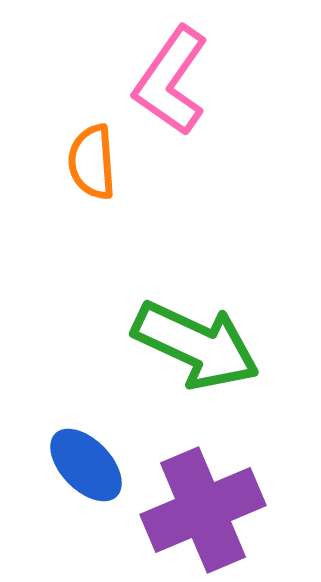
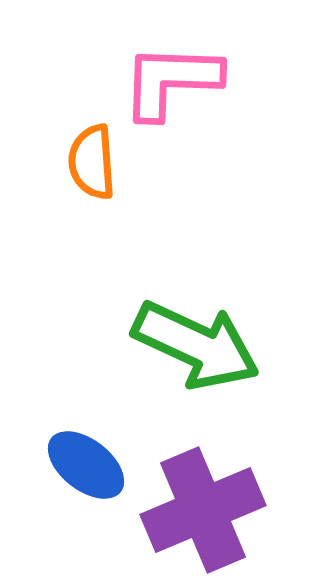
pink L-shape: rotated 57 degrees clockwise
blue ellipse: rotated 8 degrees counterclockwise
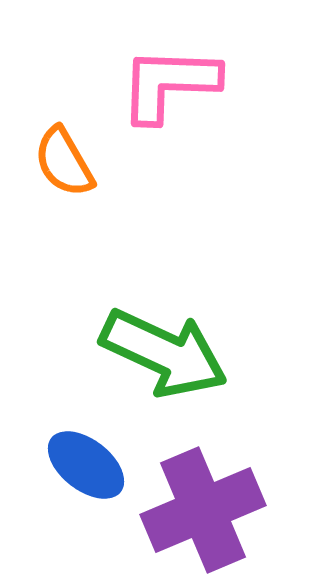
pink L-shape: moved 2 px left, 3 px down
orange semicircle: moved 28 px left; rotated 26 degrees counterclockwise
green arrow: moved 32 px left, 8 px down
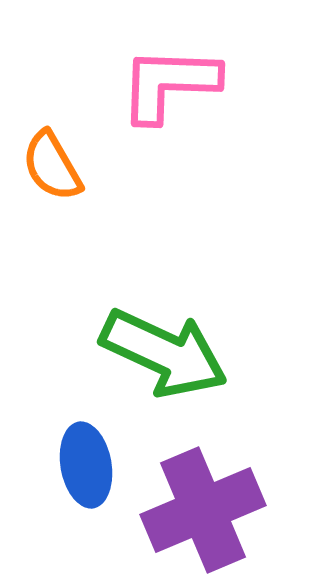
orange semicircle: moved 12 px left, 4 px down
blue ellipse: rotated 42 degrees clockwise
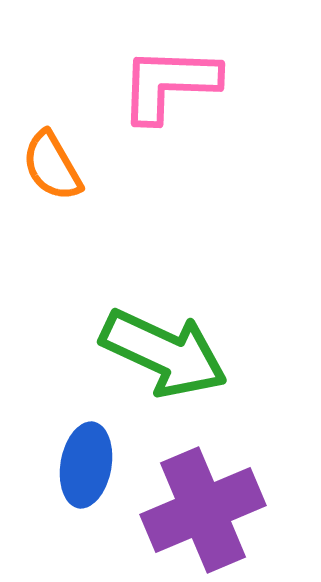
blue ellipse: rotated 20 degrees clockwise
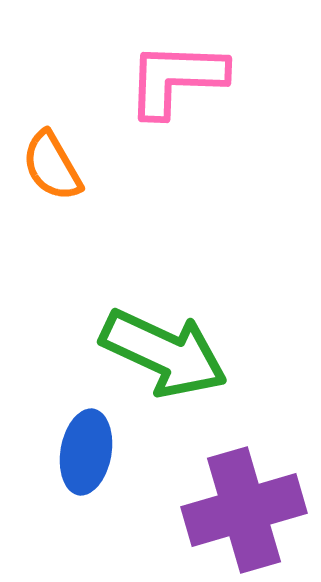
pink L-shape: moved 7 px right, 5 px up
blue ellipse: moved 13 px up
purple cross: moved 41 px right; rotated 7 degrees clockwise
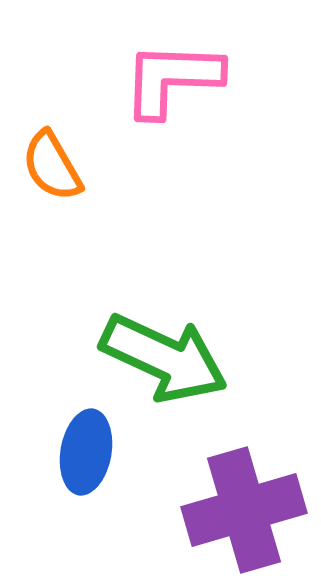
pink L-shape: moved 4 px left
green arrow: moved 5 px down
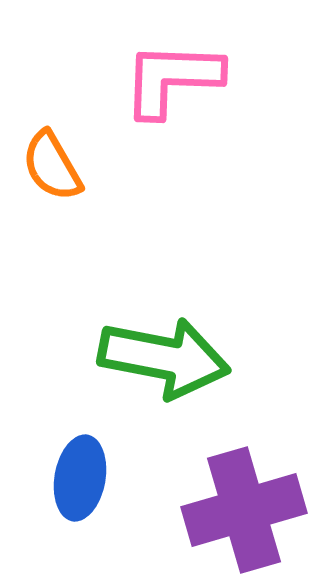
green arrow: rotated 14 degrees counterclockwise
blue ellipse: moved 6 px left, 26 px down
